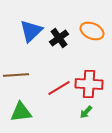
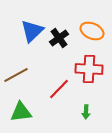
blue triangle: moved 1 px right
brown line: rotated 25 degrees counterclockwise
red cross: moved 15 px up
red line: moved 1 px down; rotated 15 degrees counterclockwise
green arrow: rotated 40 degrees counterclockwise
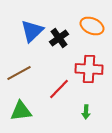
orange ellipse: moved 5 px up
brown line: moved 3 px right, 2 px up
green triangle: moved 1 px up
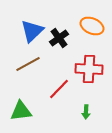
brown line: moved 9 px right, 9 px up
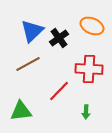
red line: moved 2 px down
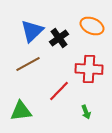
green arrow: rotated 24 degrees counterclockwise
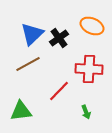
blue triangle: moved 3 px down
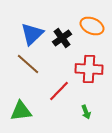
black cross: moved 3 px right
brown line: rotated 70 degrees clockwise
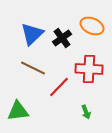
brown line: moved 5 px right, 4 px down; rotated 15 degrees counterclockwise
red line: moved 4 px up
green triangle: moved 3 px left
